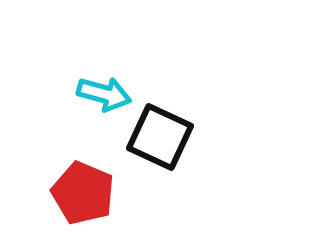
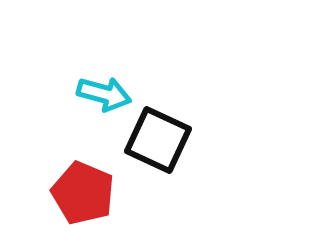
black square: moved 2 px left, 3 px down
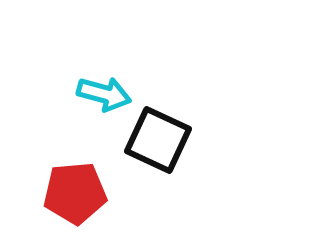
red pentagon: moved 8 px left; rotated 28 degrees counterclockwise
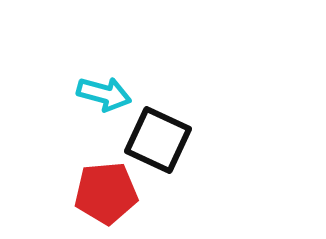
red pentagon: moved 31 px right
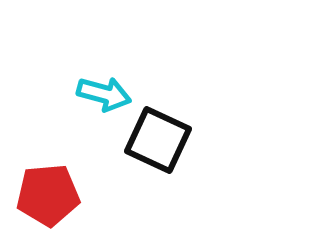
red pentagon: moved 58 px left, 2 px down
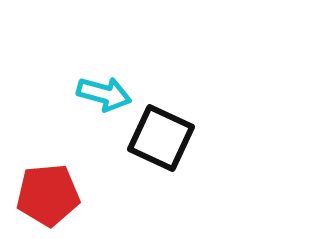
black square: moved 3 px right, 2 px up
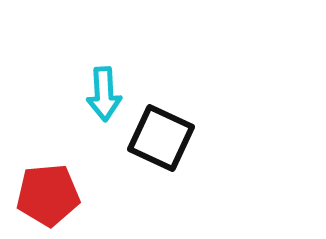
cyan arrow: rotated 72 degrees clockwise
